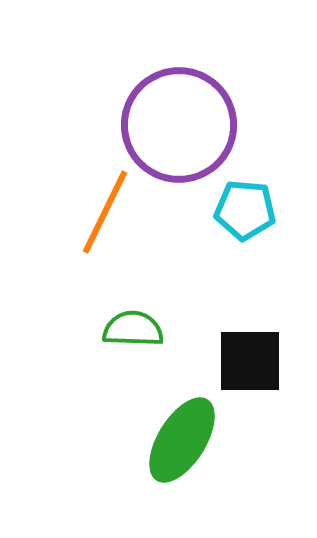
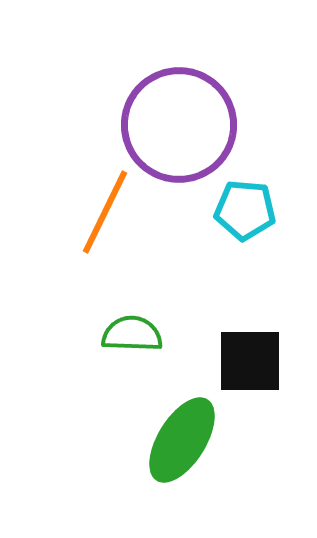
green semicircle: moved 1 px left, 5 px down
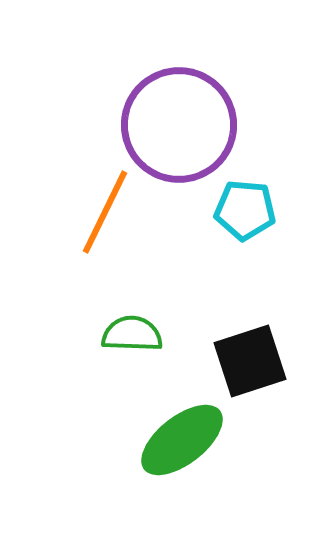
black square: rotated 18 degrees counterclockwise
green ellipse: rotated 20 degrees clockwise
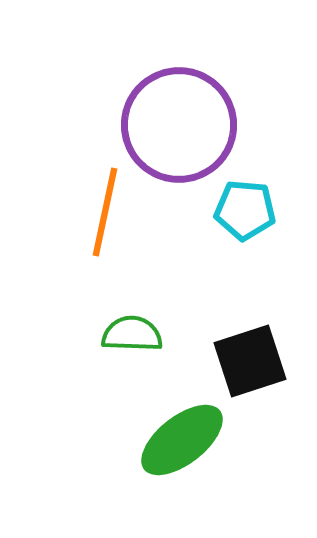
orange line: rotated 14 degrees counterclockwise
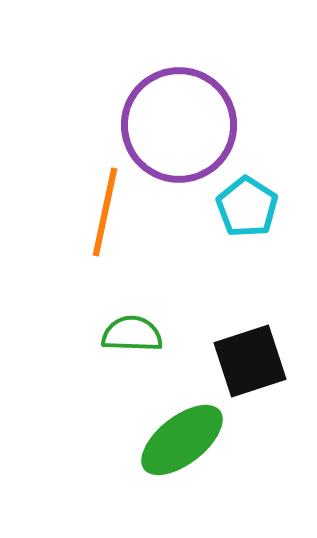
cyan pentagon: moved 2 px right, 3 px up; rotated 28 degrees clockwise
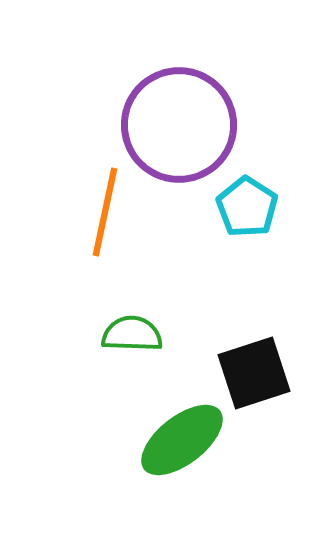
black square: moved 4 px right, 12 px down
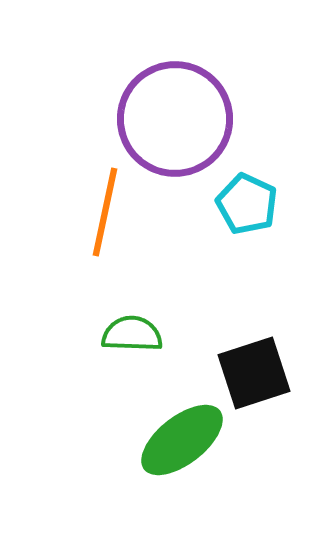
purple circle: moved 4 px left, 6 px up
cyan pentagon: moved 3 px up; rotated 8 degrees counterclockwise
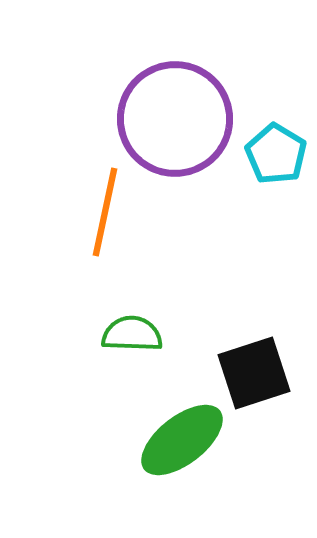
cyan pentagon: moved 29 px right, 50 px up; rotated 6 degrees clockwise
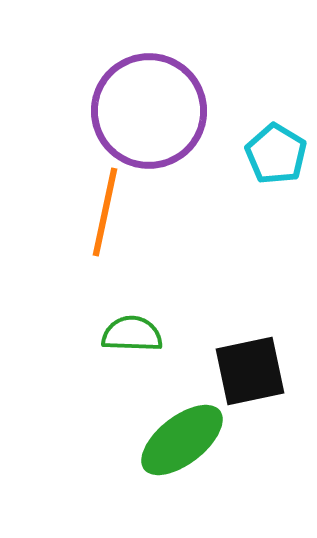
purple circle: moved 26 px left, 8 px up
black square: moved 4 px left, 2 px up; rotated 6 degrees clockwise
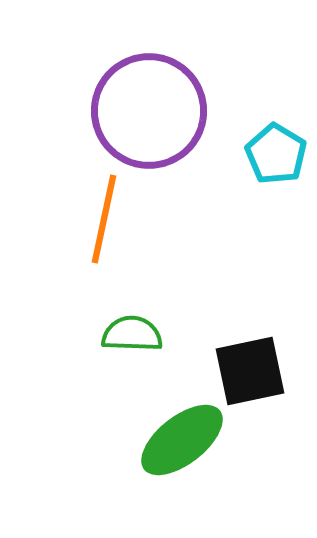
orange line: moved 1 px left, 7 px down
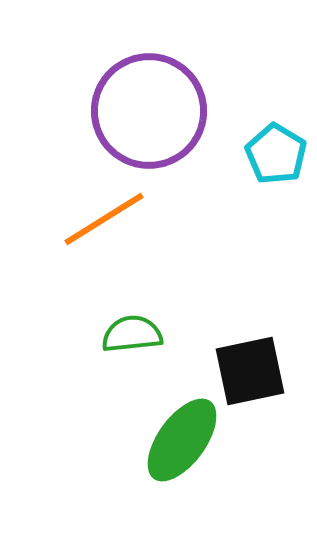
orange line: rotated 46 degrees clockwise
green semicircle: rotated 8 degrees counterclockwise
green ellipse: rotated 16 degrees counterclockwise
